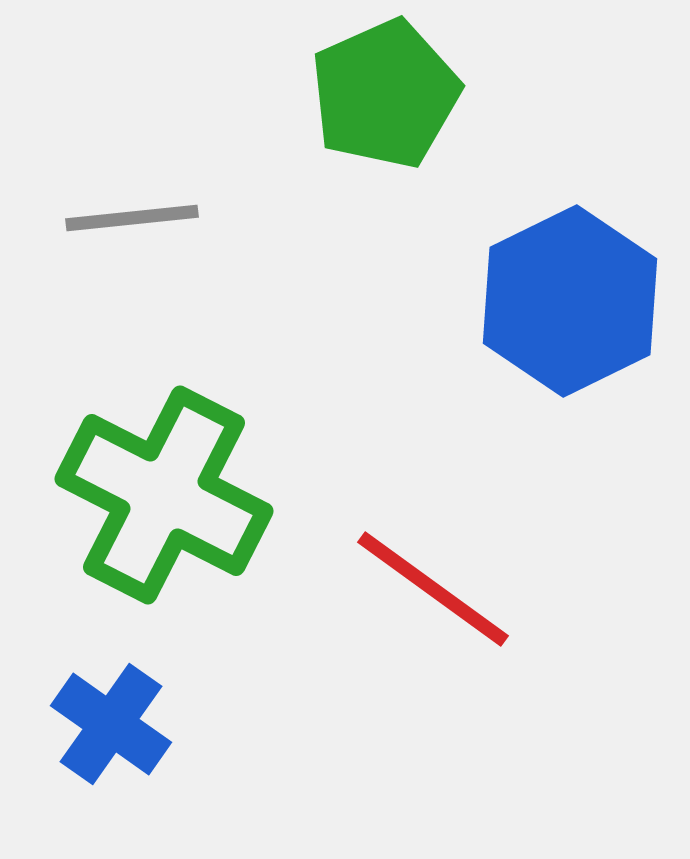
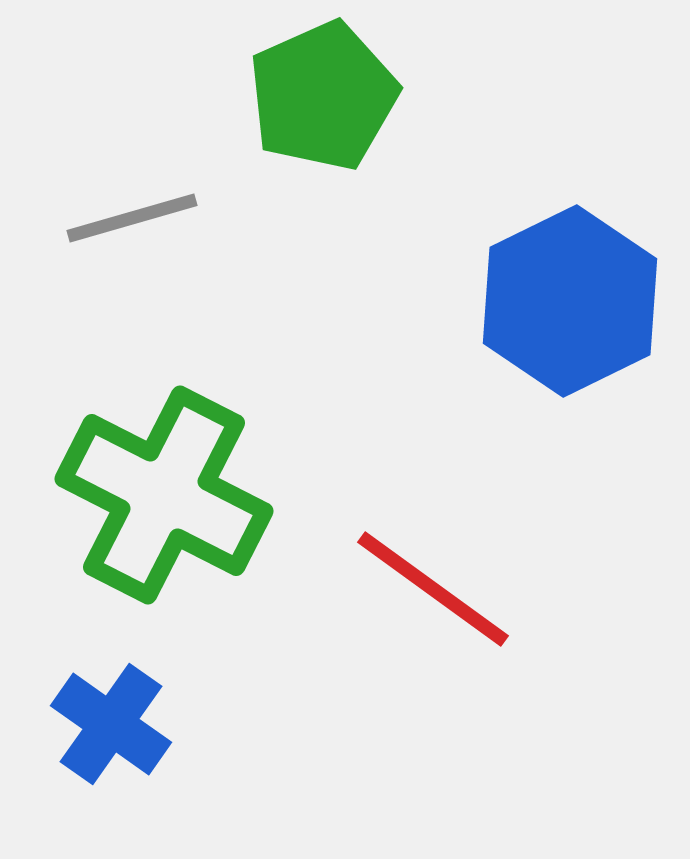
green pentagon: moved 62 px left, 2 px down
gray line: rotated 10 degrees counterclockwise
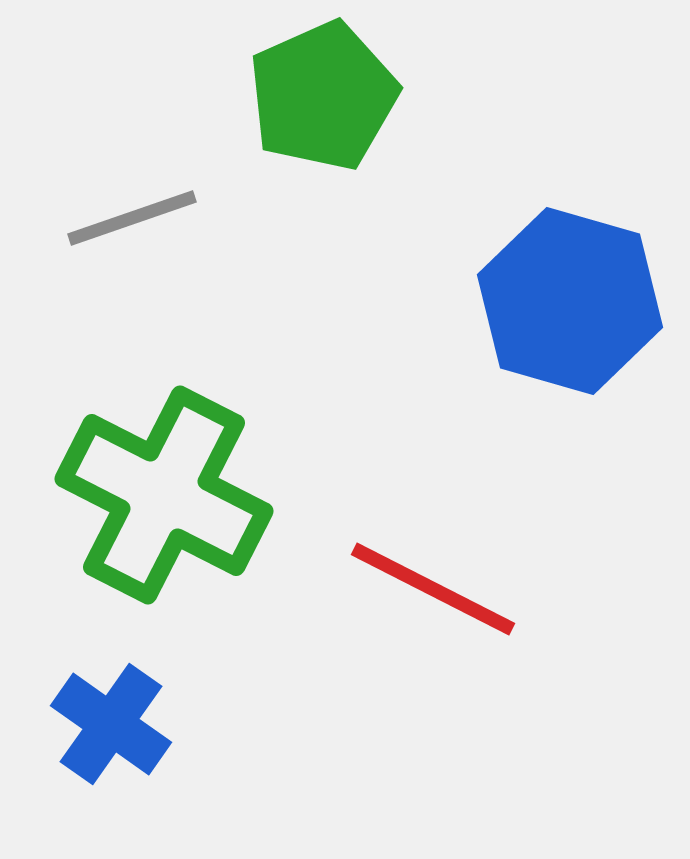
gray line: rotated 3 degrees counterclockwise
blue hexagon: rotated 18 degrees counterclockwise
red line: rotated 9 degrees counterclockwise
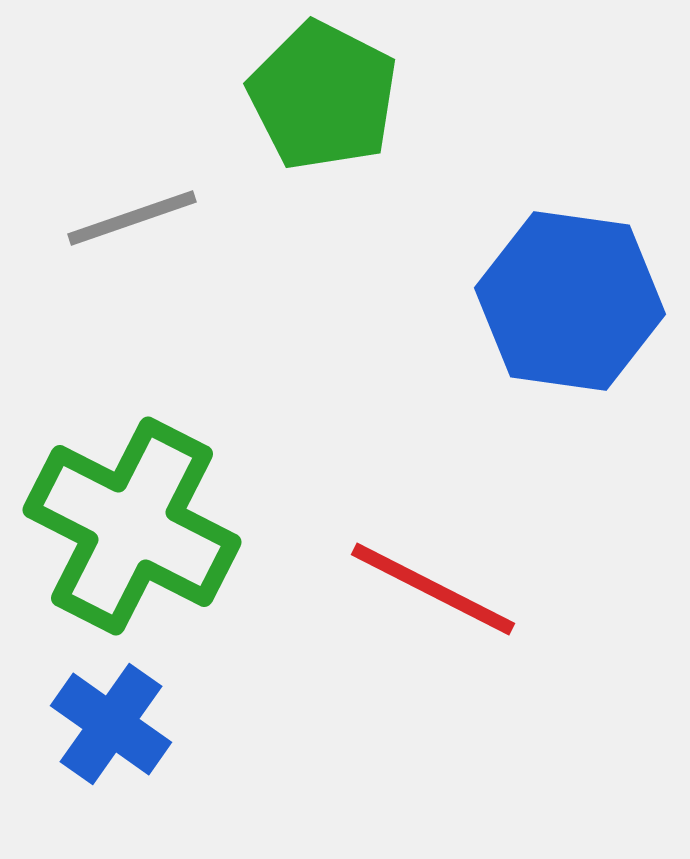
green pentagon: rotated 21 degrees counterclockwise
blue hexagon: rotated 8 degrees counterclockwise
green cross: moved 32 px left, 31 px down
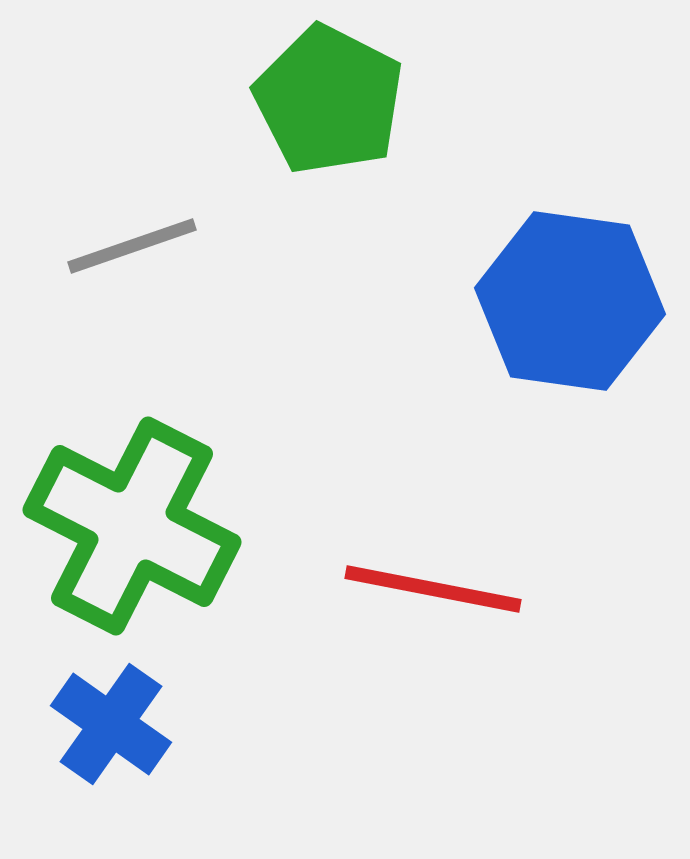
green pentagon: moved 6 px right, 4 px down
gray line: moved 28 px down
red line: rotated 16 degrees counterclockwise
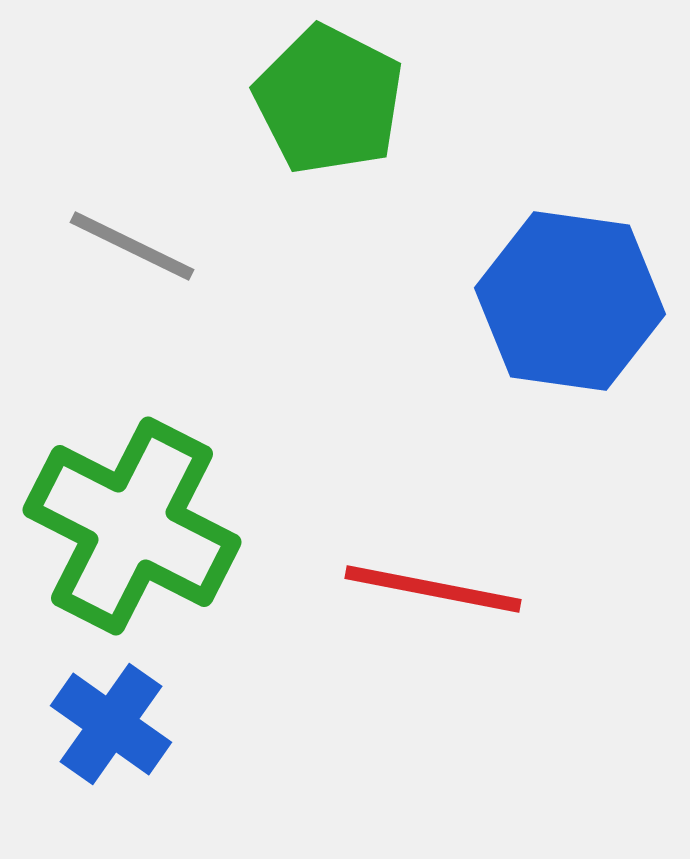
gray line: rotated 45 degrees clockwise
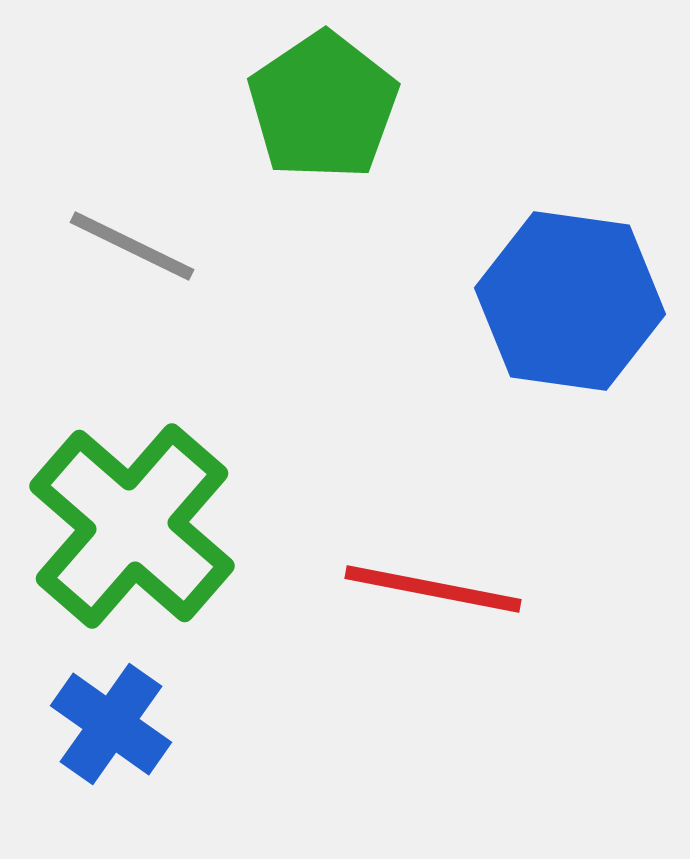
green pentagon: moved 6 px left, 6 px down; rotated 11 degrees clockwise
green cross: rotated 14 degrees clockwise
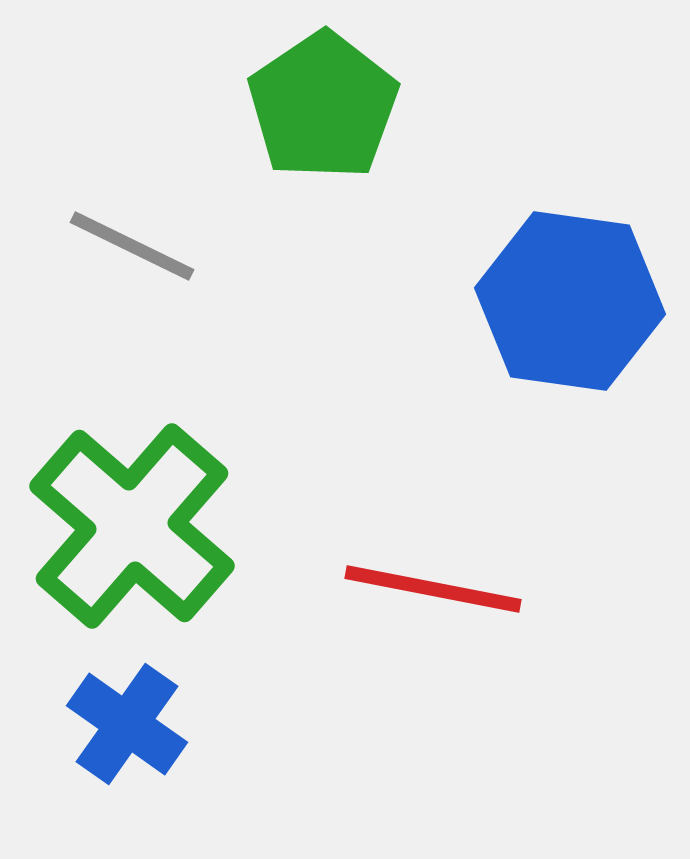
blue cross: moved 16 px right
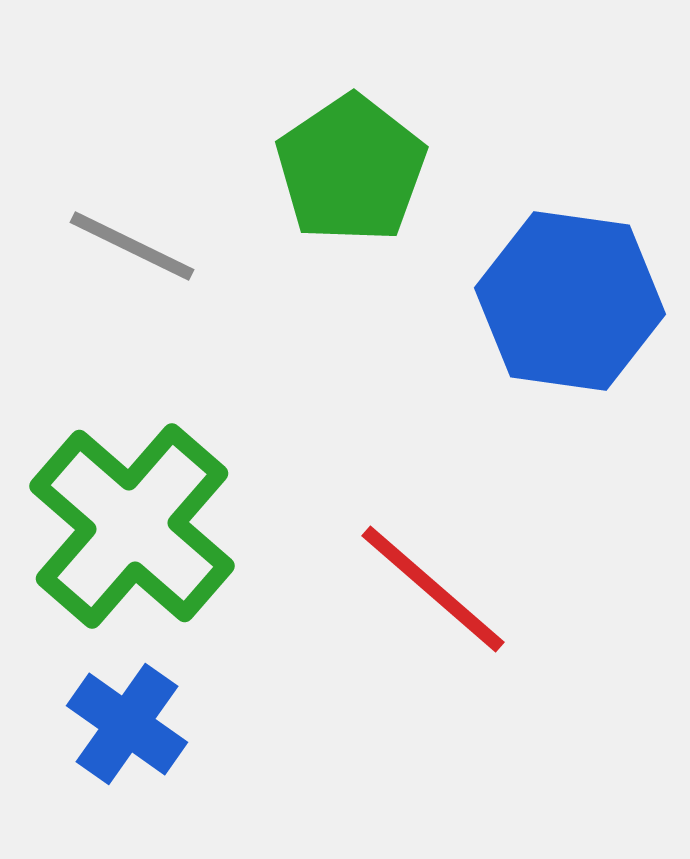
green pentagon: moved 28 px right, 63 px down
red line: rotated 30 degrees clockwise
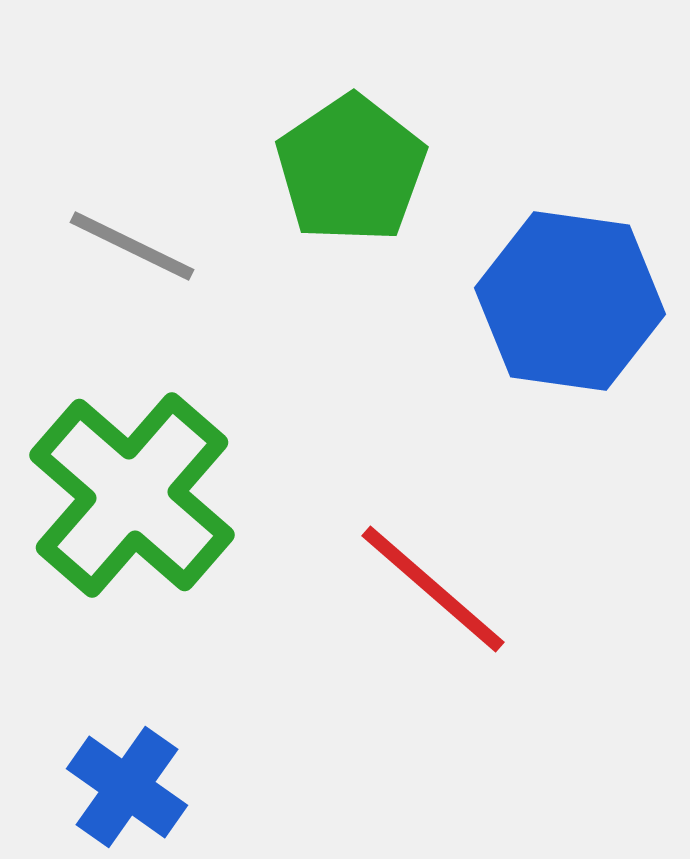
green cross: moved 31 px up
blue cross: moved 63 px down
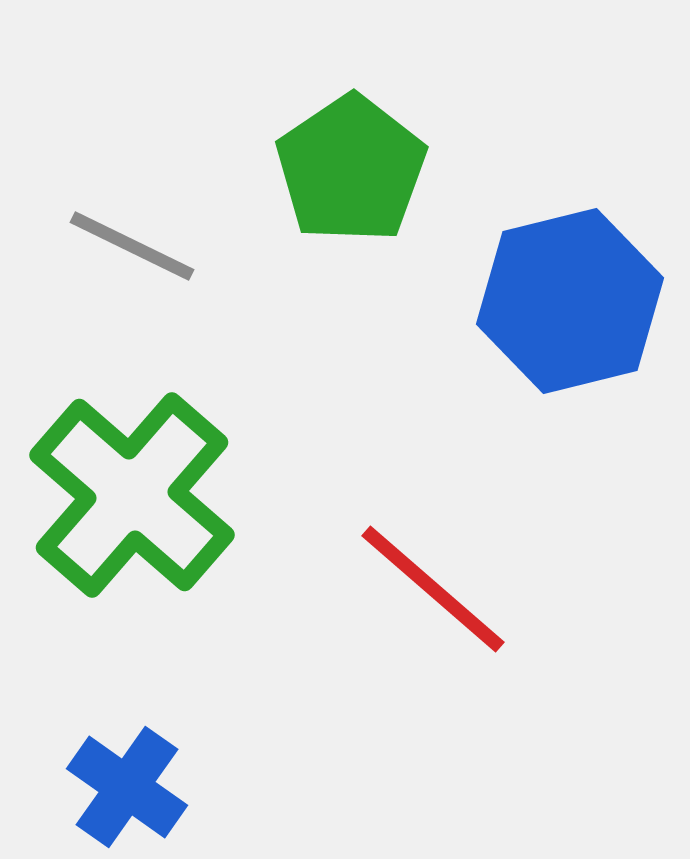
blue hexagon: rotated 22 degrees counterclockwise
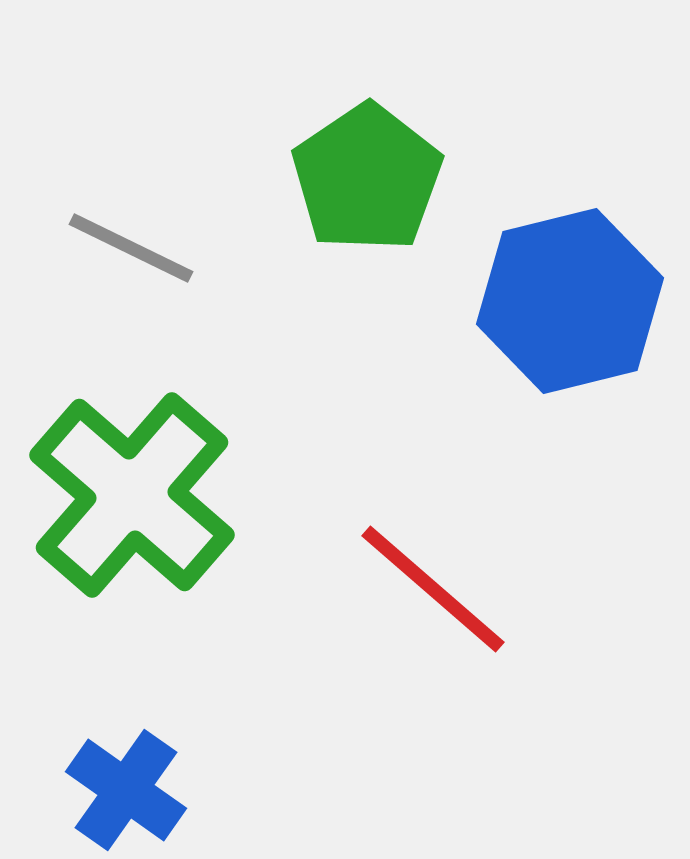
green pentagon: moved 16 px right, 9 px down
gray line: moved 1 px left, 2 px down
blue cross: moved 1 px left, 3 px down
